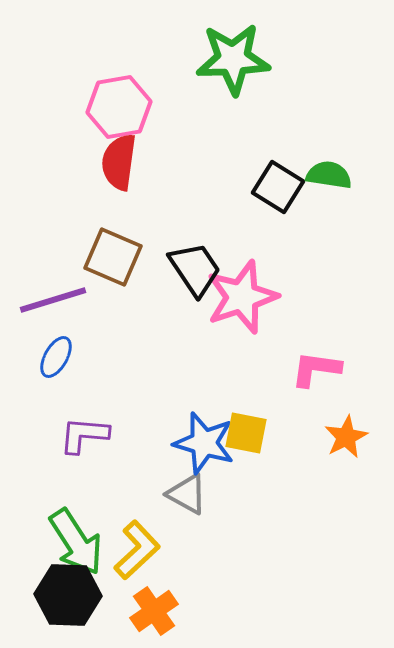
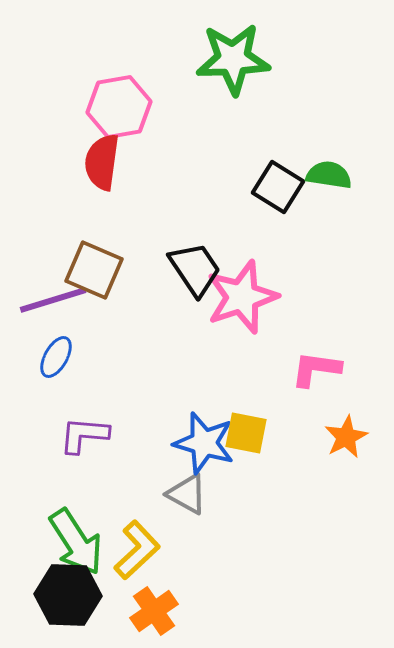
red semicircle: moved 17 px left
brown square: moved 19 px left, 13 px down
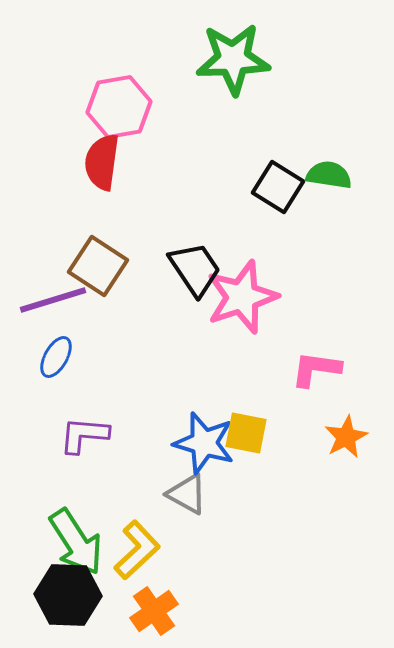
brown square: moved 4 px right, 4 px up; rotated 10 degrees clockwise
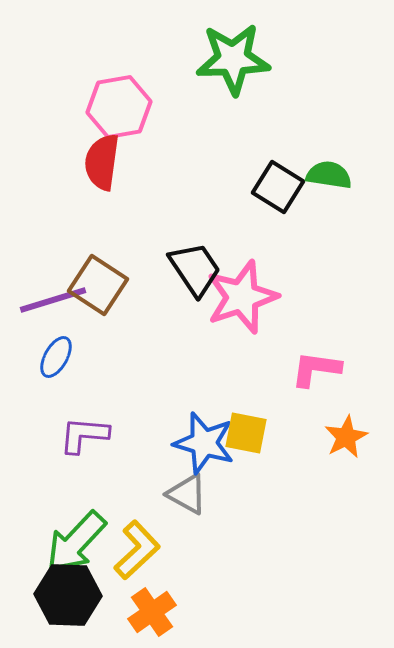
brown square: moved 19 px down
green arrow: rotated 76 degrees clockwise
orange cross: moved 2 px left, 1 px down
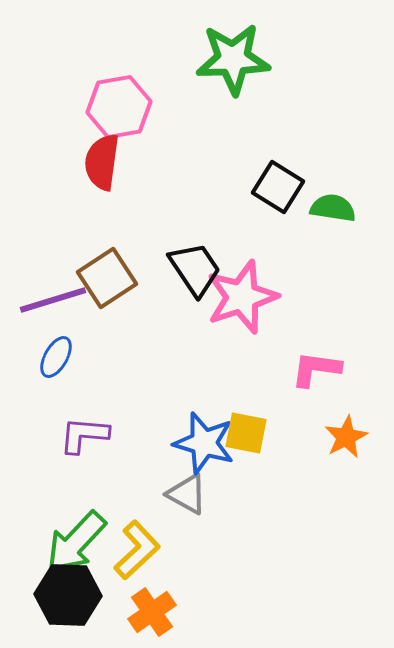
green semicircle: moved 4 px right, 33 px down
brown square: moved 9 px right, 7 px up; rotated 24 degrees clockwise
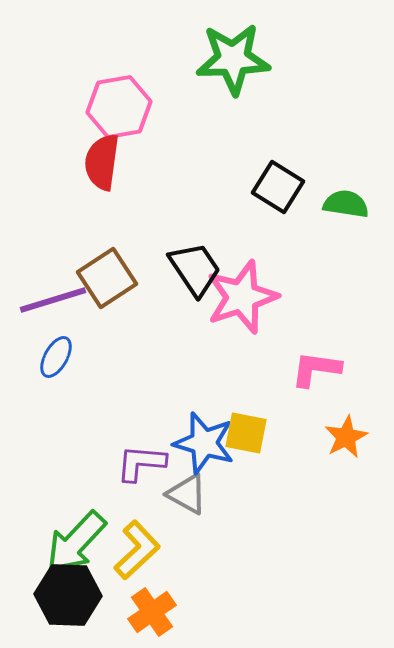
green semicircle: moved 13 px right, 4 px up
purple L-shape: moved 57 px right, 28 px down
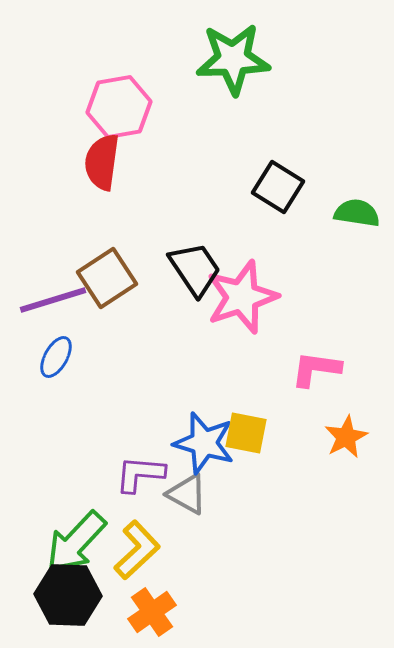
green semicircle: moved 11 px right, 9 px down
purple L-shape: moved 1 px left, 11 px down
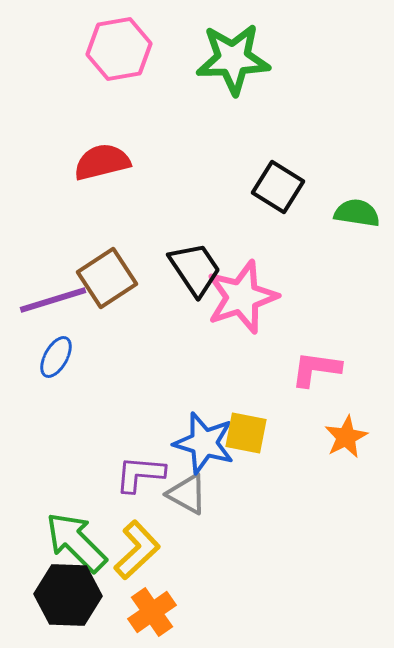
pink hexagon: moved 58 px up
red semicircle: rotated 68 degrees clockwise
green arrow: rotated 92 degrees clockwise
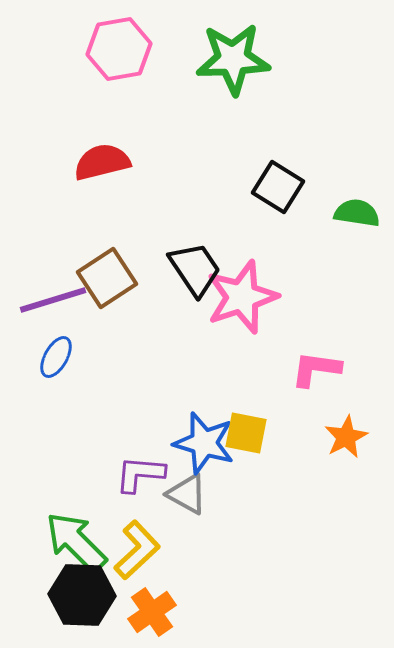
black hexagon: moved 14 px right
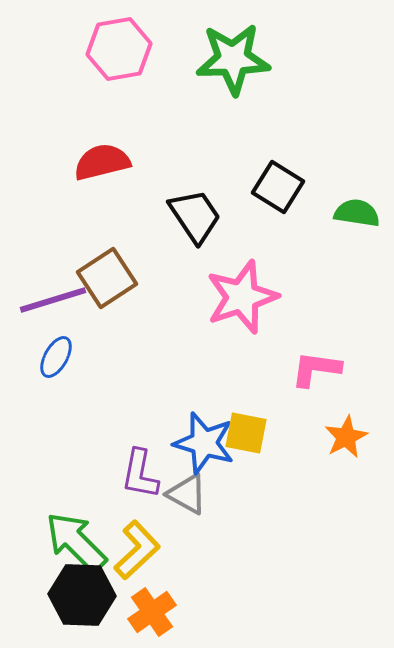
black trapezoid: moved 53 px up
purple L-shape: rotated 84 degrees counterclockwise
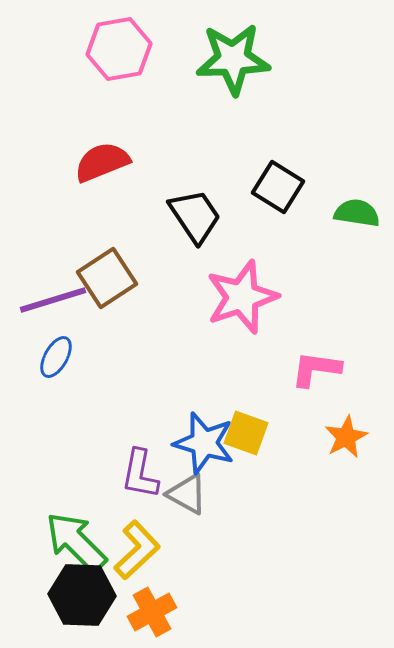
red semicircle: rotated 8 degrees counterclockwise
yellow square: rotated 9 degrees clockwise
orange cross: rotated 6 degrees clockwise
